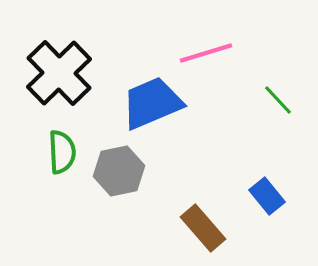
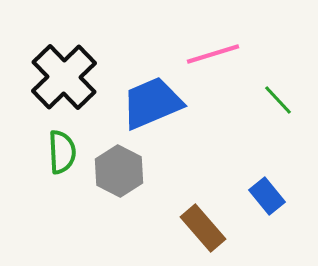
pink line: moved 7 px right, 1 px down
black cross: moved 5 px right, 4 px down
gray hexagon: rotated 21 degrees counterclockwise
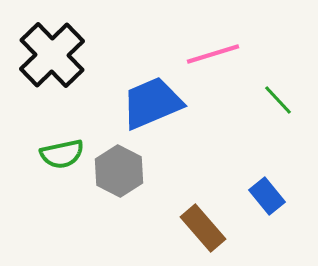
black cross: moved 12 px left, 22 px up
green semicircle: moved 2 px down; rotated 81 degrees clockwise
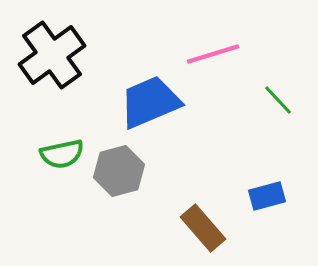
black cross: rotated 8 degrees clockwise
blue trapezoid: moved 2 px left, 1 px up
gray hexagon: rotated 18 degrees clockwise
blue rectangle: rotated 66 degrees counterclockwise
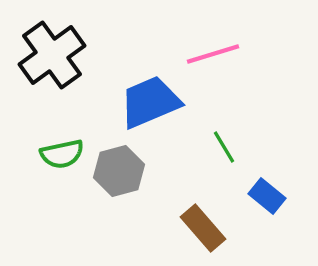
green line: moved 54 px left, 47 px down; rotated 12 degrees clockwise
blue rectangle: rotated 54 degrees clockwise
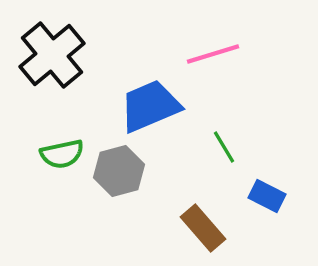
black cross: rotated 4 degrees counterclockwise
blue trapezoid: moved 4 px down
blue rectangle: rotated 12 degrees counterclockwise
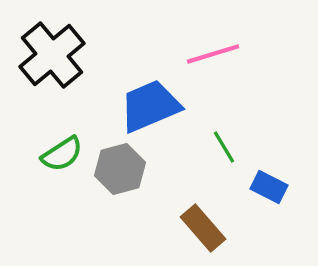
green semicircle: rotated 21 degrees counterclockwise
gray hexagon: moved 1 px right, 2 px up
blue rectangle: moved 2 px right, 9 px up
